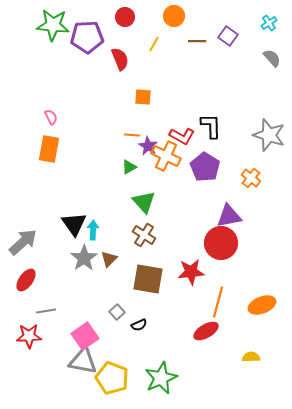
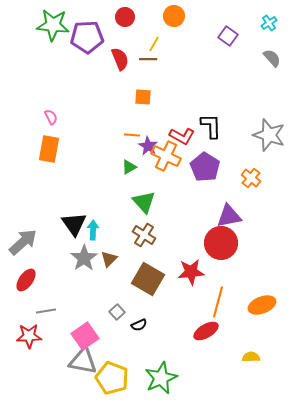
brown line at (197, 41): moved 49 px left, 18 px down
brown square at (148, 279): rotated 20 degrees clockwise
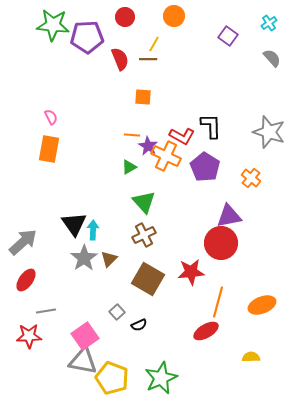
gray star at (269, 135): moved 3 px up
brown cross at (144, 235): rotated 30 degrees clockwise
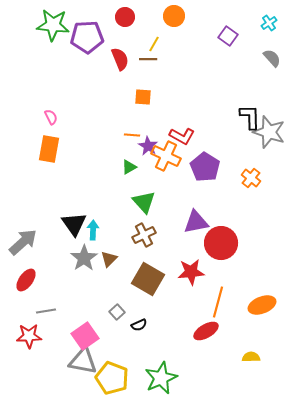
black L-shape at (211, 126): moved 39 px right, 9 px up
purple triangle at (229, 216): moved 33 px left, 6 px down
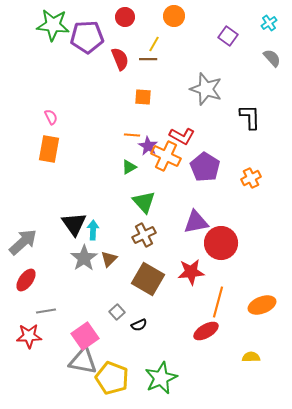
gray star at (269, 132): moved 63 px left, 43 px up
orange cross at (251, 178): rotated 24 degrees clockwise
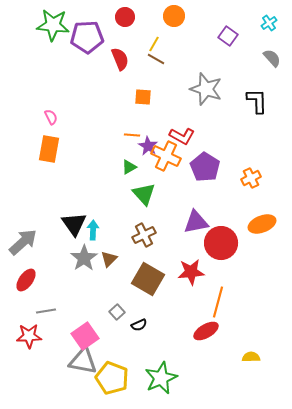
brown line at (148, 59): moved 8 px right; rotated 30 degrees clockwise
black L-shape at (250, 117): moved 7 px right, 16 px up
green triangle at (144, 202): moved 8 px up
orange ellipse at (262, 305): moved 81 px up
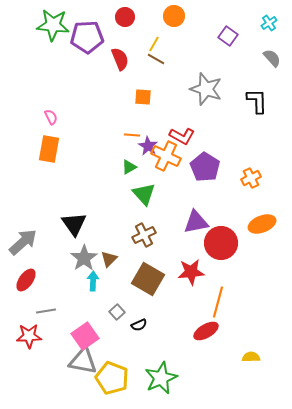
cyan arrow at (93, 230): moved 51 px down
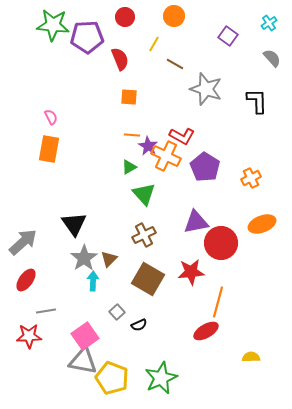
brown line at (156, 59): moved 19 px right, 5 px down
orange square at (143, 97): moved 14 px left
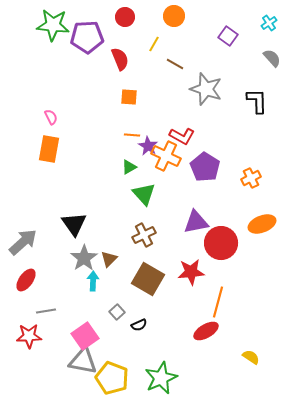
yellow semicircle at (251, 357): rotated 36 degrees clockwise
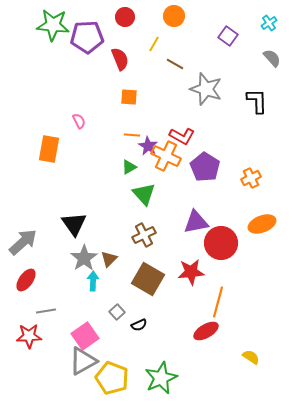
pink semicircle at (51, 117): moved 28 px right, 4 px down
gray triangle at (83, 361): rotated 40 degrees counterclockwise
